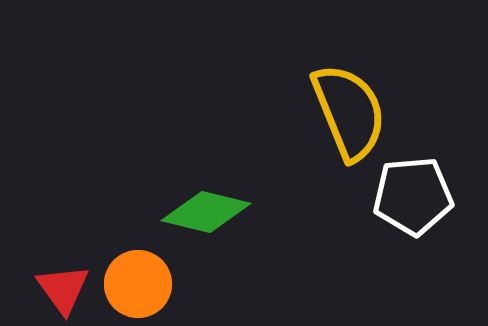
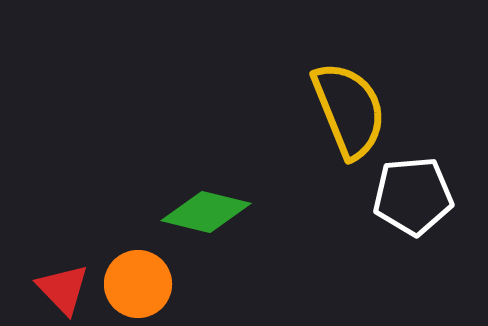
yellow semicircle: moved 2 px up
red triangle: rotated 8 degrees counterclockwise
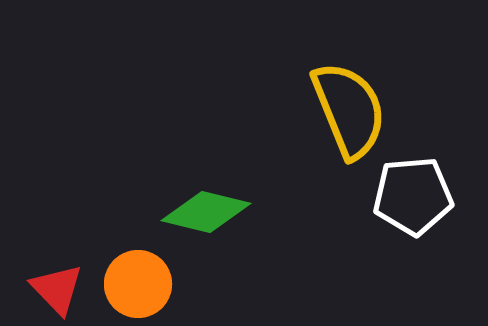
red triangle: moved 6 px left
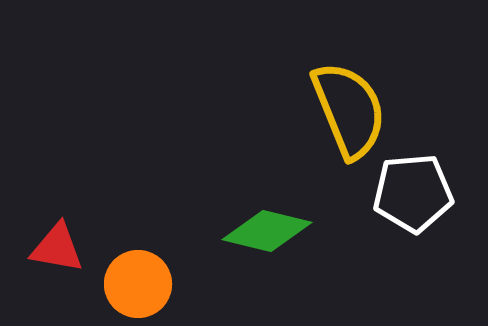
white pentagon: moved 3 px up
green diamond: moved 61 px right, 19 px down
red triangle: moved 41 px up; rotated 36 degrees counterclockwise
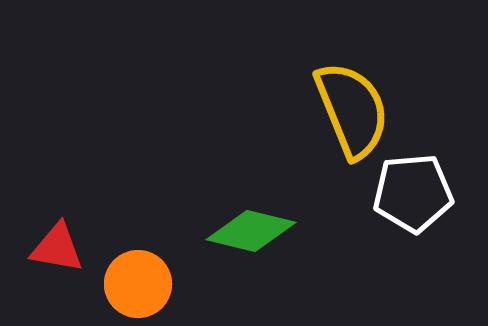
yellow semicircle: moved 3 px right
green diamond: moved 16 px left
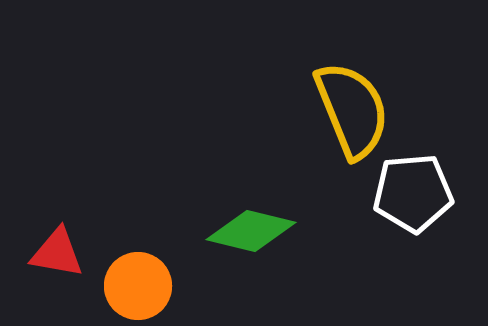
red triangle: moved 5 px down
orange circle: moved 2 px down
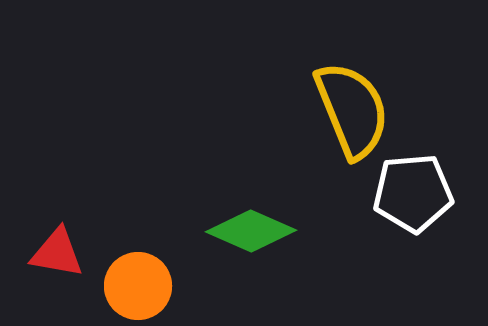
green diamond: rotated 10 degrees clockwise
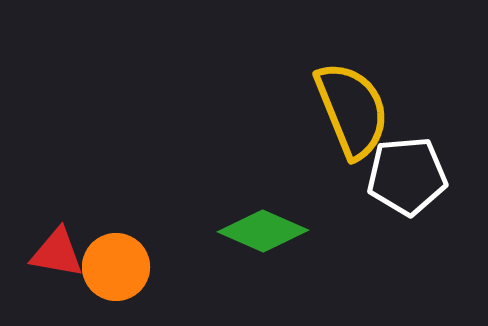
white pentagon: moved 6 px left, 17 px up
green diamond: moved 12 px right
orange circle: moved 22 px left, 19 px up
